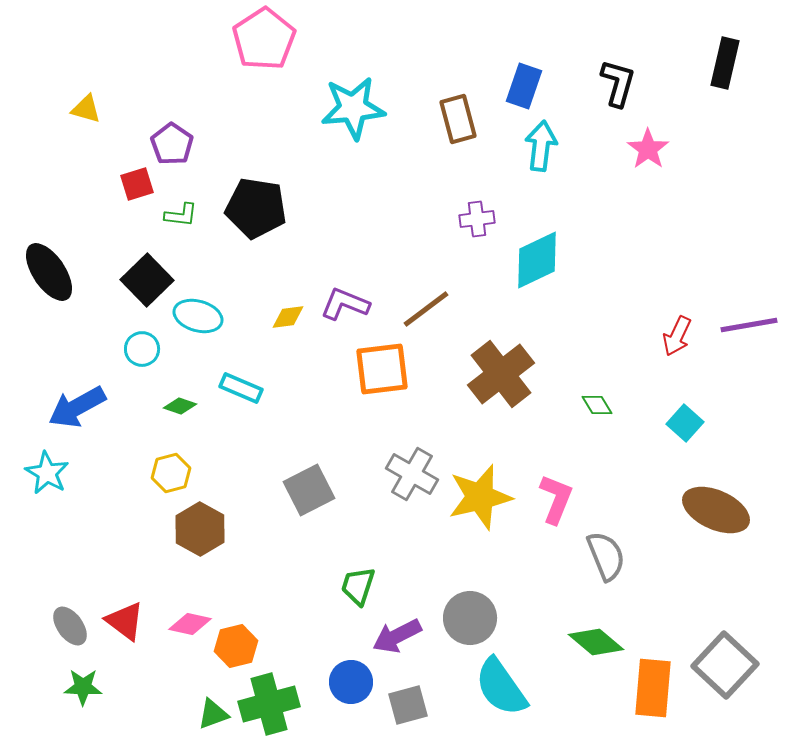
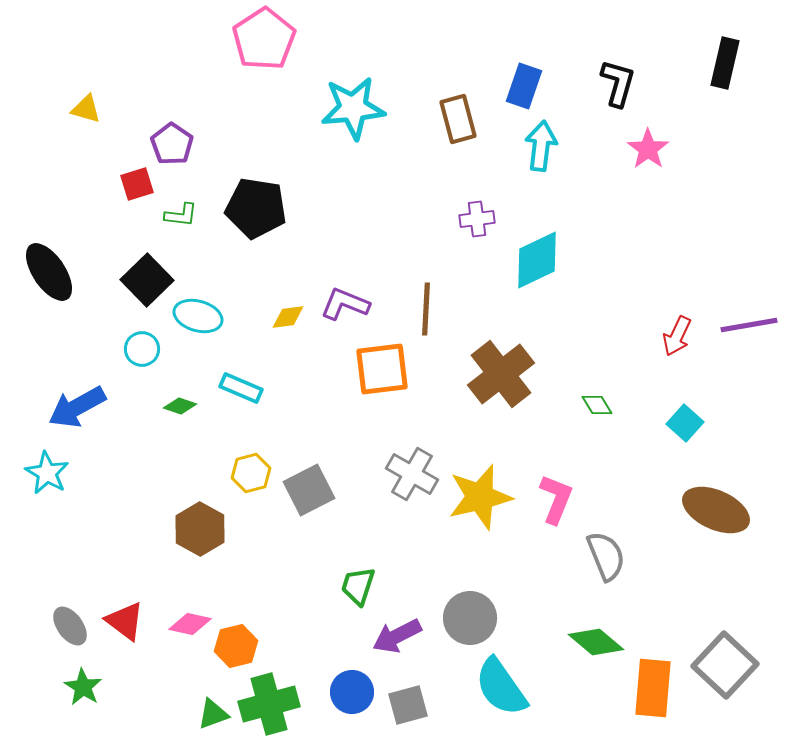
brown line at (426, 309): rotated 50 degrees counterclockwise
yellow hexagon at (171, 473): moved 80 px right
blue circle at (351, 682): moved 1 px right, 10 px down
green star at (83, 687): rotated 30 degrees clockwise
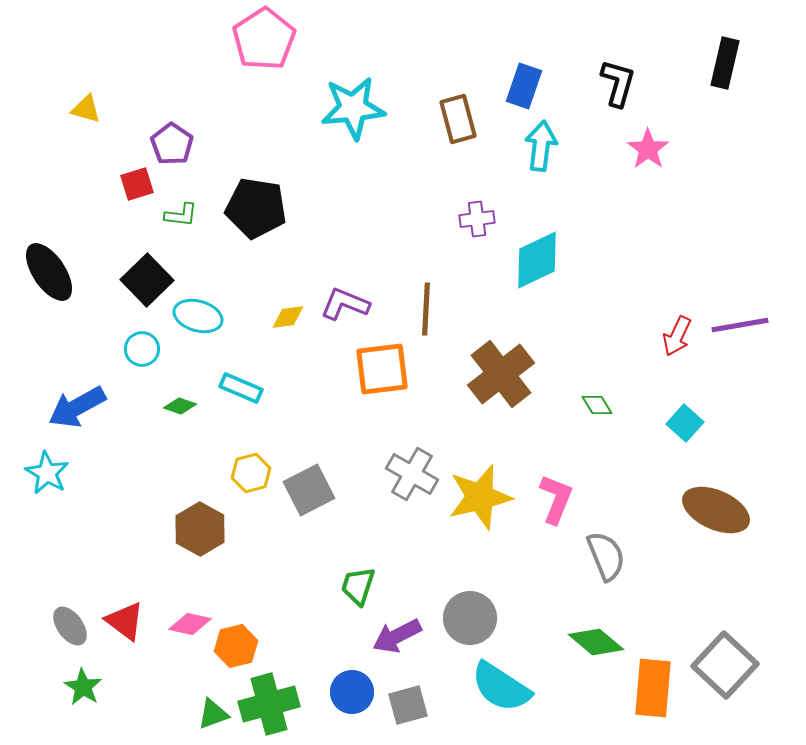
purple line at (749, 325): moved 9 px left
cyan semicircle at (501, 687): rotated 22 degrees counterclockwise
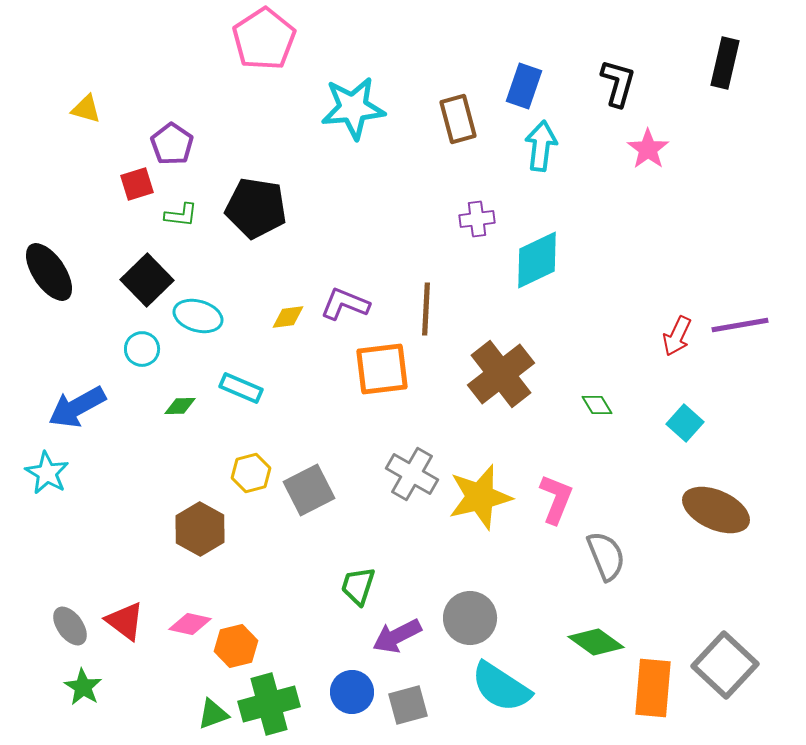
green diamond at (180, 406): rotated 20 degrees counterclockwise
green diamond at (596, 642): rotated 4 degrees counterclockwise
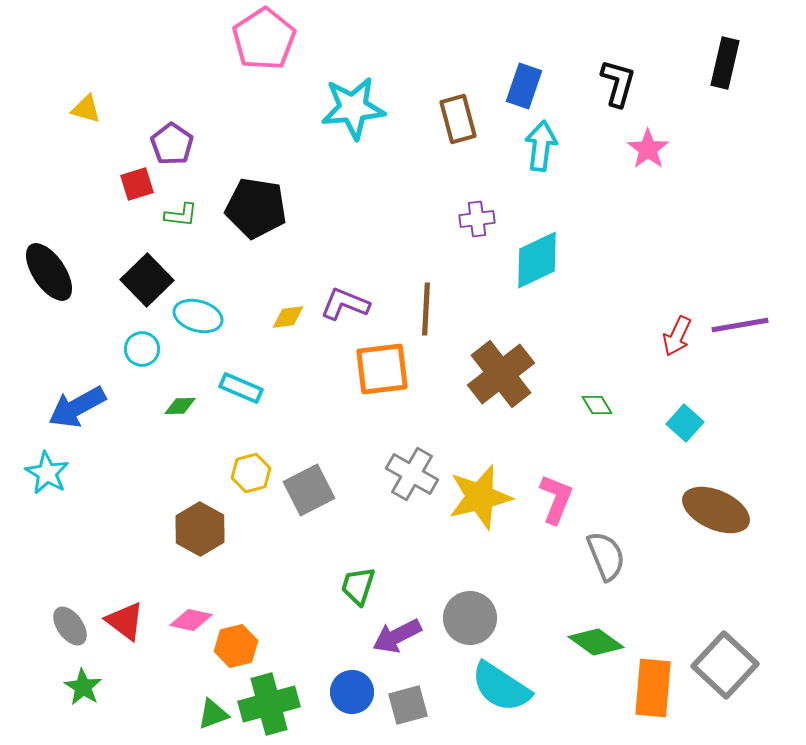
pink diamond at (190, 624): moved 1 px right, 4 px up
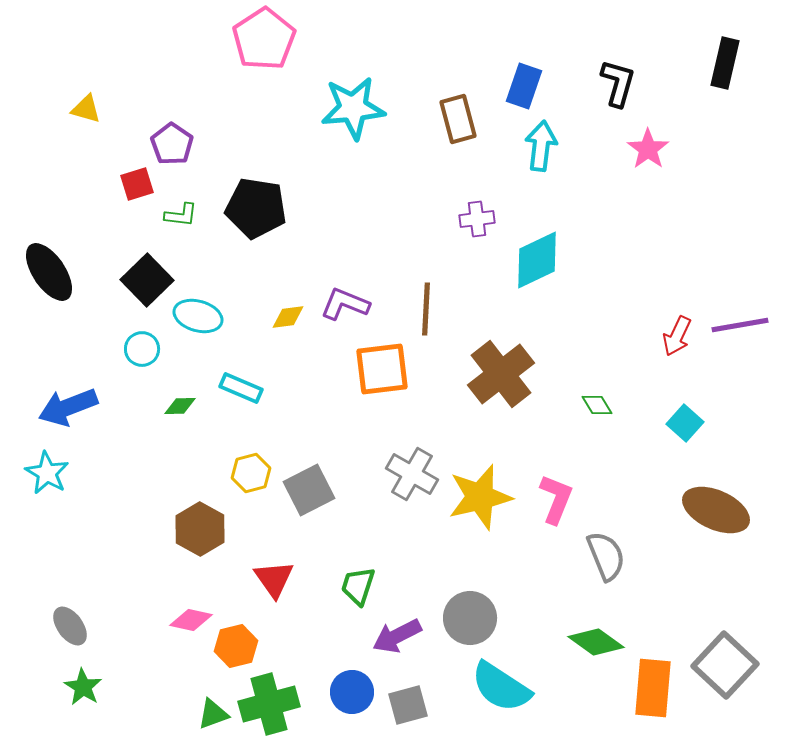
blue arrow at (77, 407): moved 9 px left; rotated 8 degrees clockwise
red triangle at (125, 621): moved 149 px right, 42 px up; rotated 18 degrees clockwise
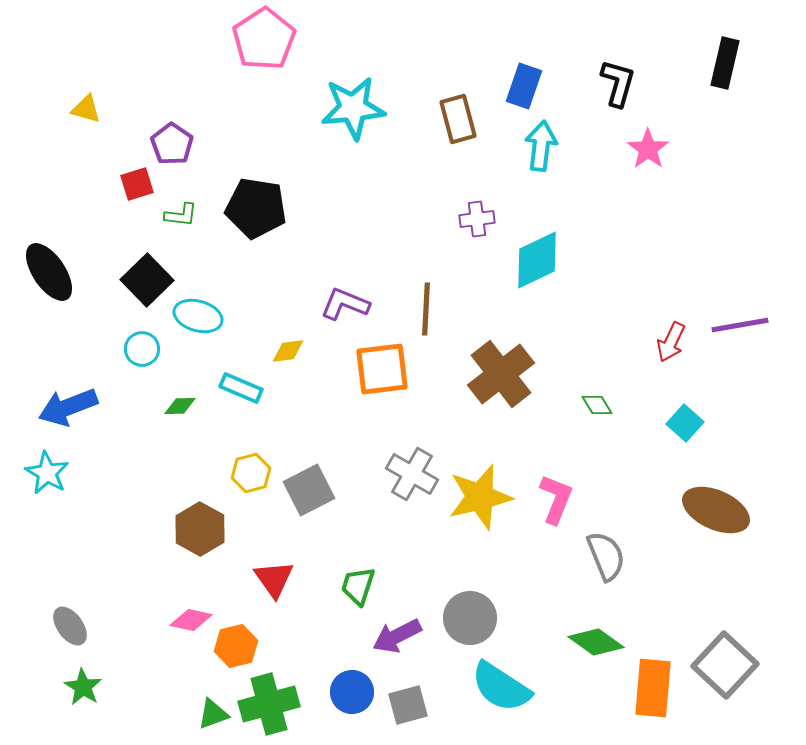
yellow diamond at (288, 317): moved 34 px down
red arrow at (677, 336): moved 6 px left, 6 px down
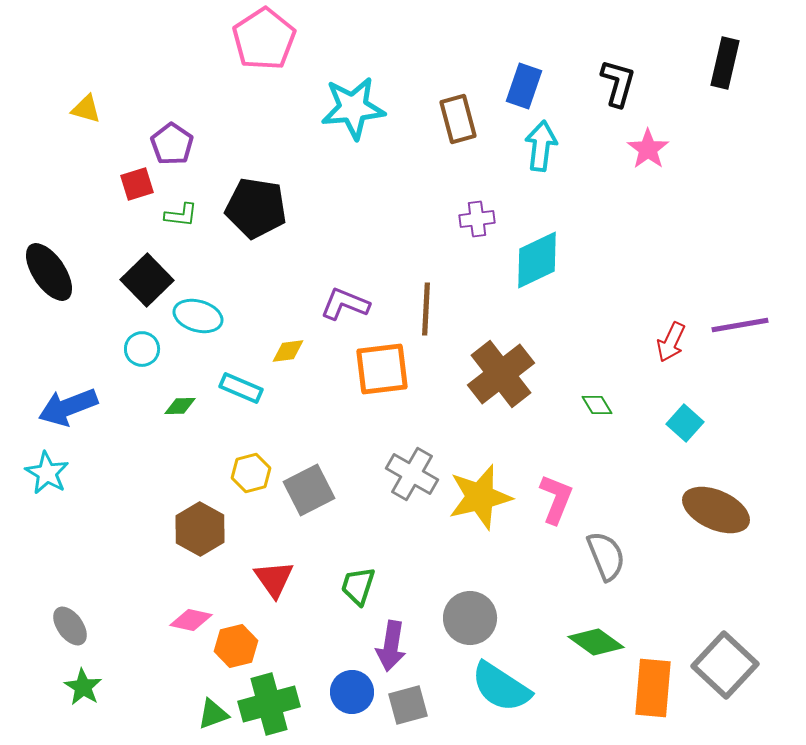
purple arrow at (397, 636): moved 6 px left, 10 px down; rotated 54 degrees counterclockwise
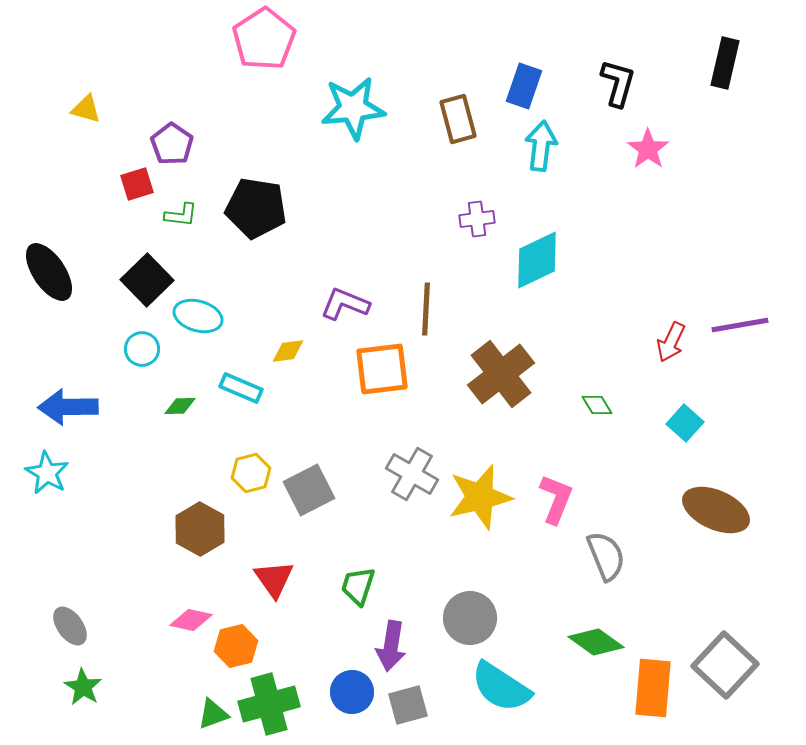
blue arrow at (68, 407): rotated 20 degrees clockwise
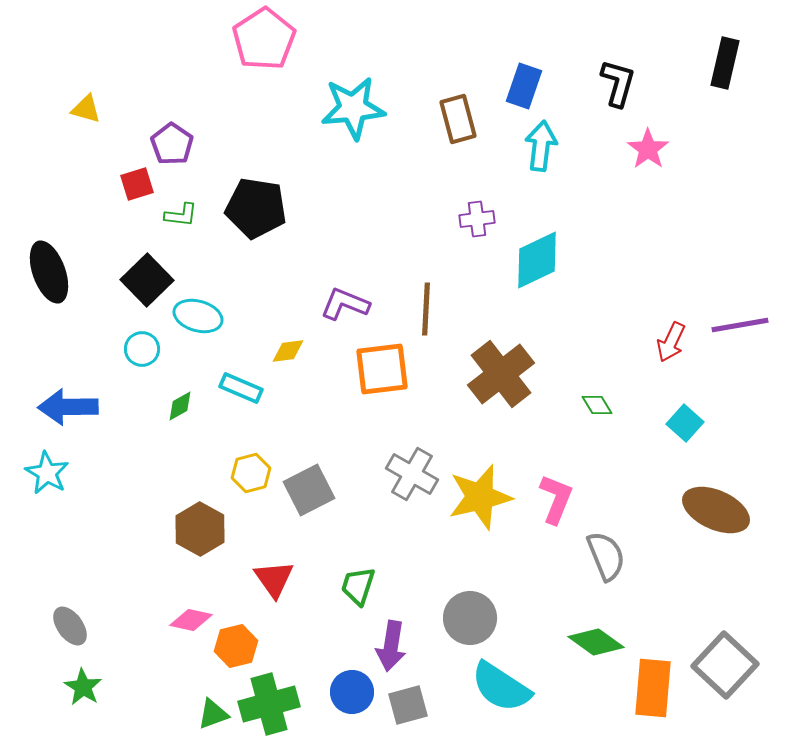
black ellipse at (49, 272): rotated 14 degrees clockwise
green diamond at (180, 406): rotated 28 degrees counterclockwise
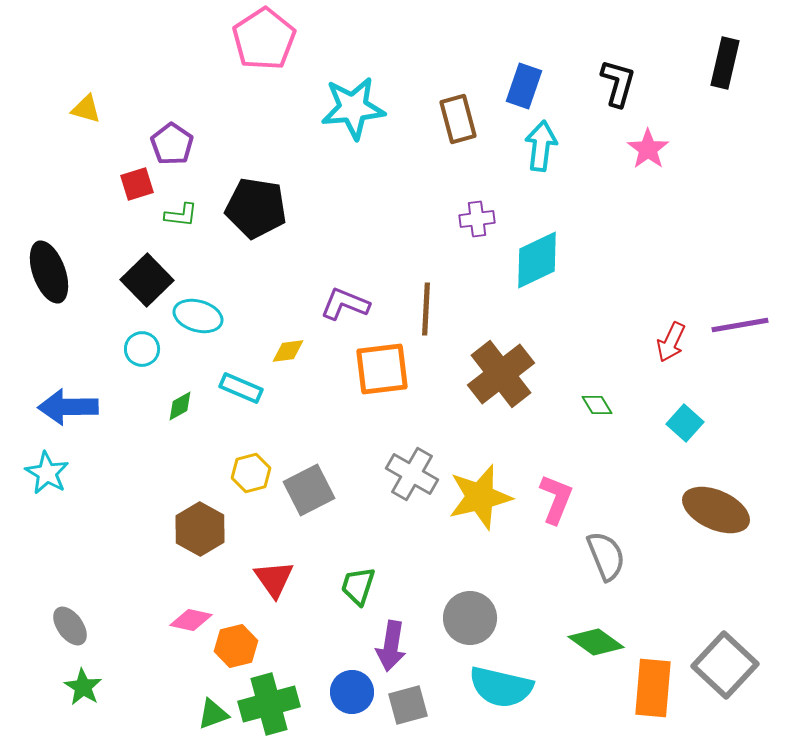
cyan semicircle at (501, 687): rotated 20 degrees counterclockwise
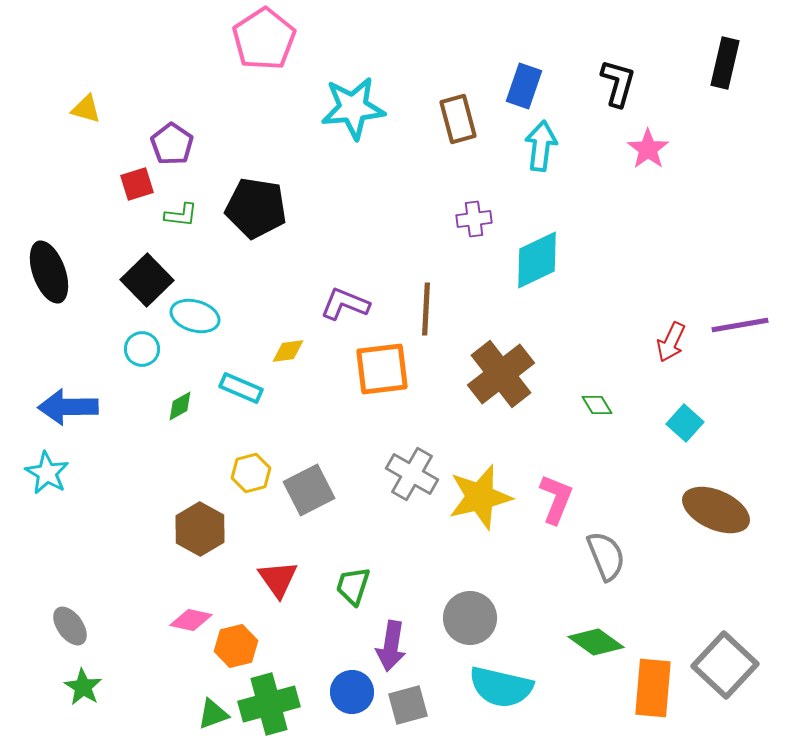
purple cross at (477, 219): moved 3 px left
cyan ellipse at (198, 316): moved 3 px left
red triangle at (274, 579): moved 4 px right
green trapezoid at (358, 586): moved 5 px left
